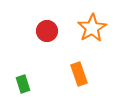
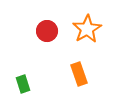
orange star: moved 5 px left, 1 px down
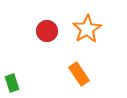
orange rectangle: rotated 15 degrees counterclockwise
green rectangle: moved 11 px left, 1 px up
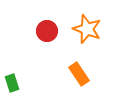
orange star: rotated 20 degrees counterclockwise
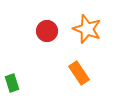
orange rectangle: moved 1 px up
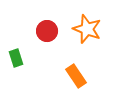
orange rectangle: moved 3 px left, 3 px down
green rectangle: moved 4 px right, 25 px up
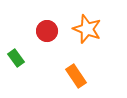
green rectangle: rotated 18 degrees counterclockwise
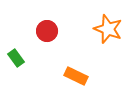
orange star: moved 21 px right
orange rectangle: rotated 30 degrees counterclockwise
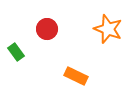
red circle: moved 2 px up
green rectangle: moved 6 px up
